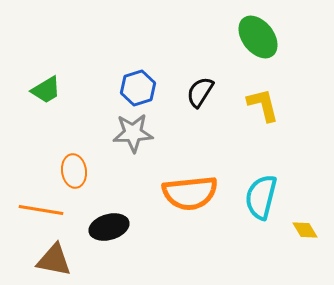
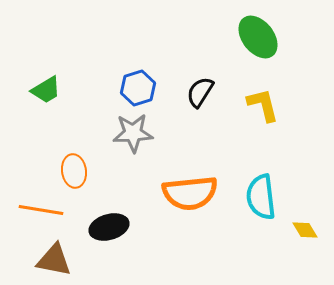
cyan semicircle: rotated 21 degrees counterclockwise
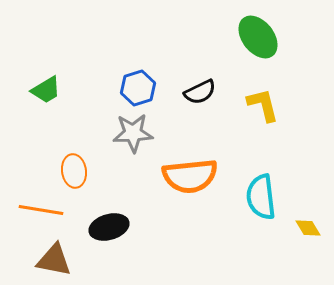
black semicircle: rotated 148 degrees counterclockwise
orange semicircle: moved 17 px up
yellow diamond: moved 3 px right, 2 px up
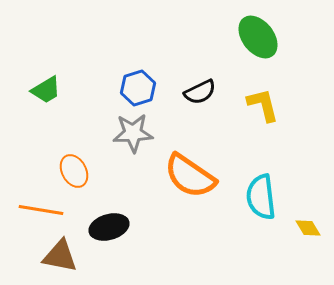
orange ellipse: rotated 20 degrees counterclockwise
orange semicircle: rotated 40 degrees clockwise
brown triangle: moved 6 px right, 4 px up
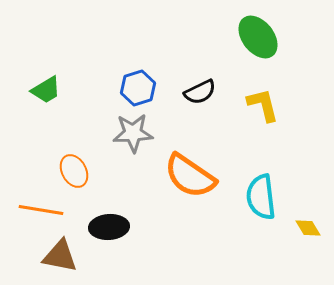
black ellipse: rotated 12 degrees clockwise
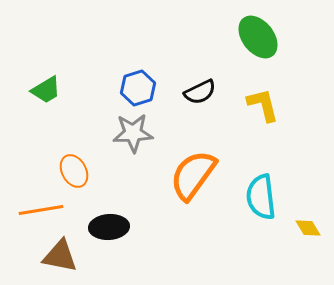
orange semicircle: moved 3 px right, 1 px up; rotated 92 degrees clockwise
orange line: rotated 18 degrees counterclockwise
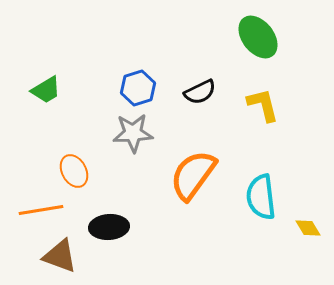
brown triangle: rotated 9 degrees clockwise
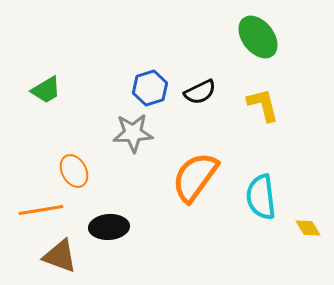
blue hexagon: moved 12 px right
orange semicircle: moved 2 px right, 2 px down
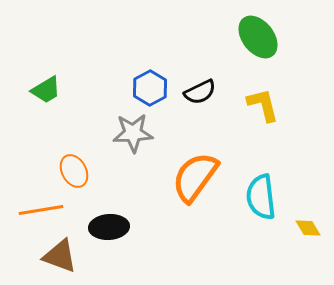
blue hexagon: rotated 12 degrees counterclockwise
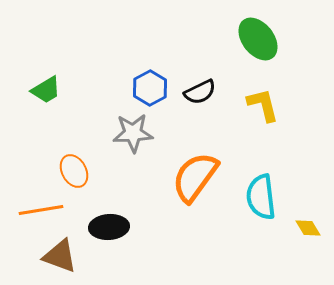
green ellipse: moved 2 px down
